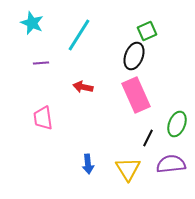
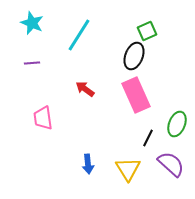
purple line: moved 9 px left
red arrow: moved 2 px right, 2 px down; rotated 24 degrees clockwise
purple semicircle: rotated 48 degrees clockwise
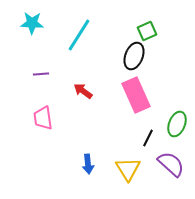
cyan star: rotated 20 degrees counterclockwise
purple line: moved 9 px right, 11 px down
red arrow: moved 2 px left, 2 px down
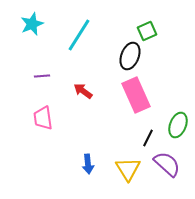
cyan star: moved 1 px down; rotated 25 degrees counterclockwise
black ellipse: moved 4 px left
purple line: moved 1 px right, 2 px down
green ellipse: moved 1 px right, 1 px down
purple semicircle: moved 4 px left
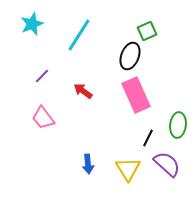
purple line: rotated 42 degrees counterclockwise
pink trapezoid: rotated 30 degrees counterclockwise
green ellipse: rotated 15 degrees counterclockwise
